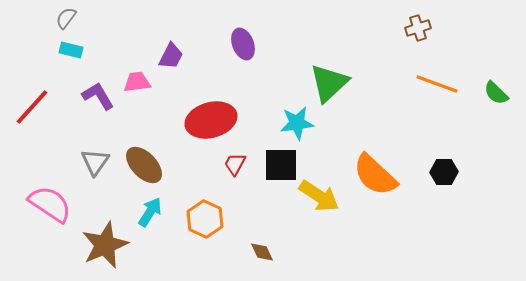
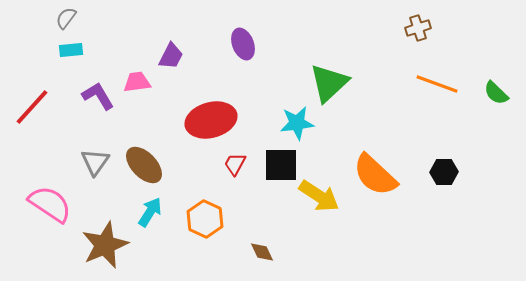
cyan rectangle: rotated 20 degrees counterclockwise
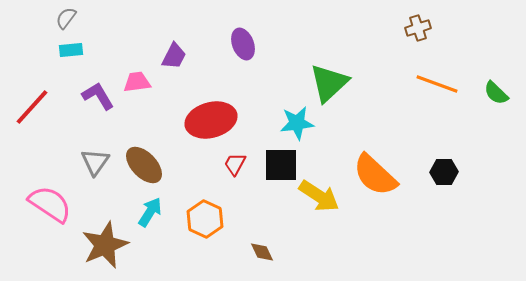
purple trapezoid: moved 3 px right
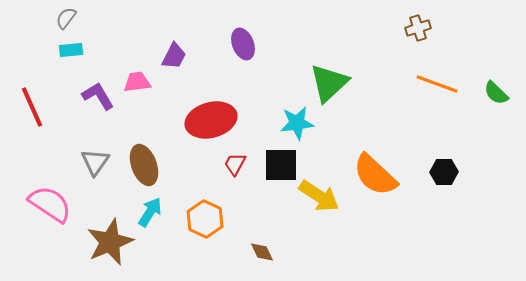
red line: rotated 66 degrees counterclockwise
brown ellipse: rotated 24 degrees clockwise
brown star: moved 5 px right, 3 px up
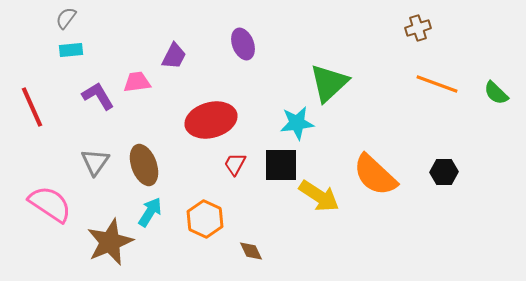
brown diamond: moved 11 px left, 1 px up
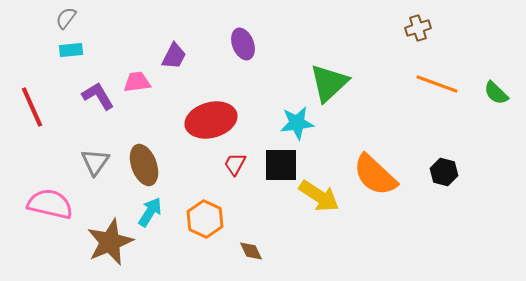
black hexagon: rotated 16 degrees clockwise
pink semicircle: rotated 21 degrees counterclockwise
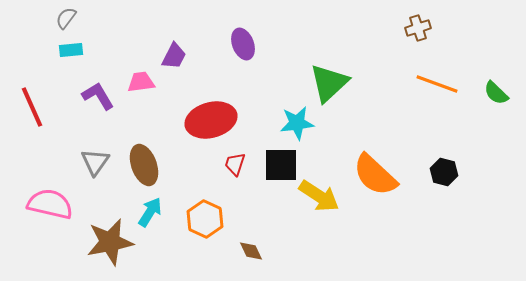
pink trapezoid: moved 4 px right
red trapezoid: rotated 10 degrees counterclockwise
brown star: rotated 12 degrees clockwise
